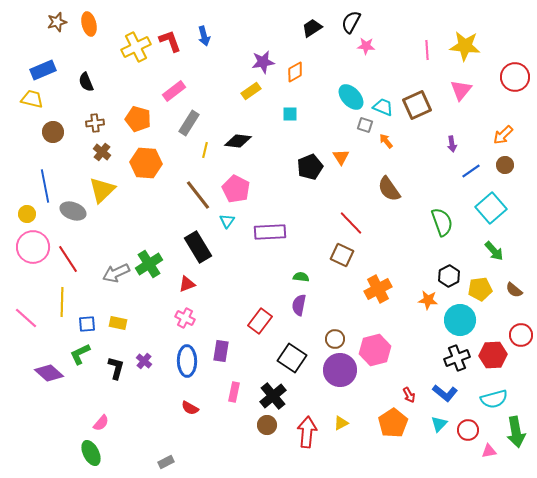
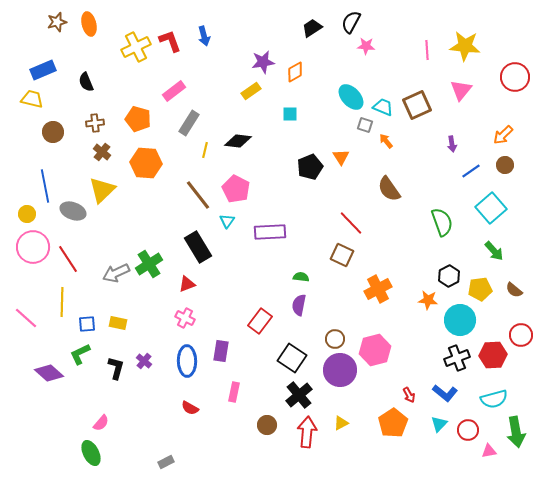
black cross at (273, 396): moved 26 px right, 1 px up
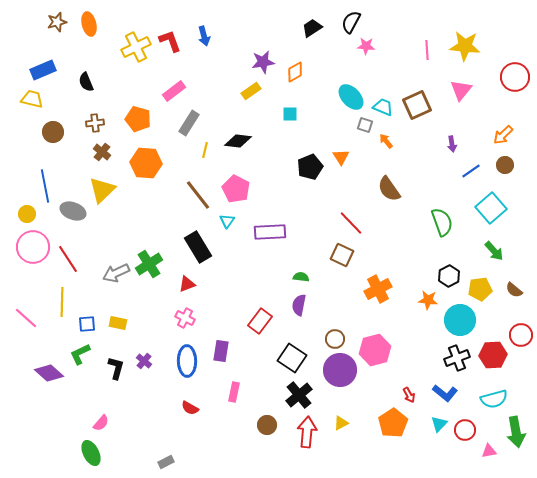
red circle at (468, 430): moved 3 px left
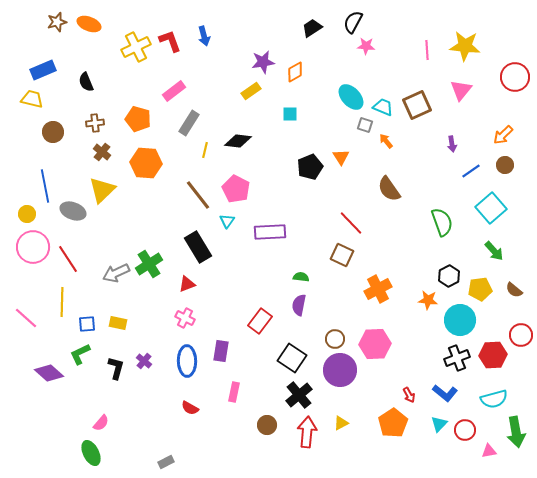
black semicircle at (351, 22): moved 2 px right
orange ellipse at (89, 24): rotated 55 degrees counterclockwise
pink hexagon at (375, 350): moved 6 px up; rotated 12 degrees clockwise
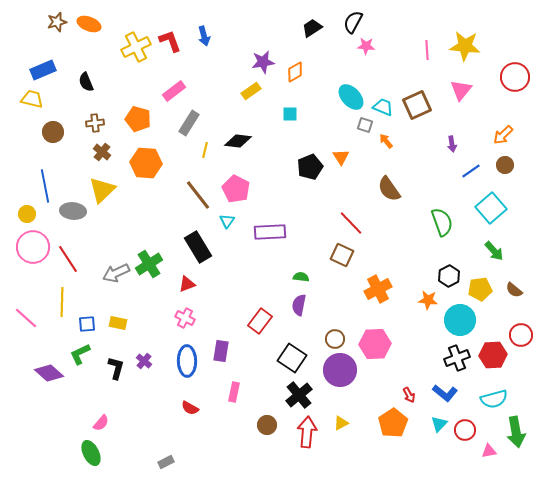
gray ellipse at (73, 211): rotated 15 degrees counterclockwise
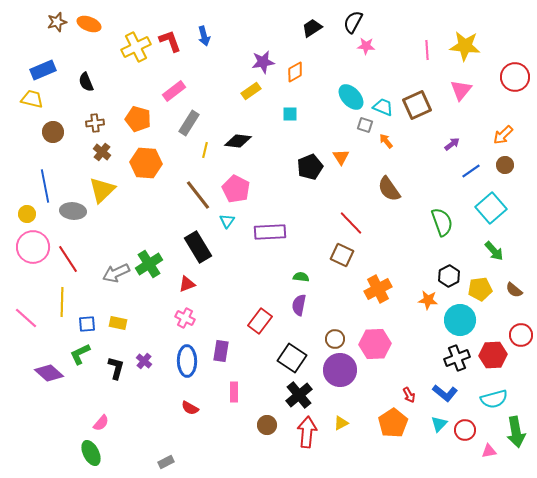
purple arrow at (452, 144): rotated 119 degrees counterclockwise
pink rectangle at (234, 392): rotated 12 degrees counterclockwise
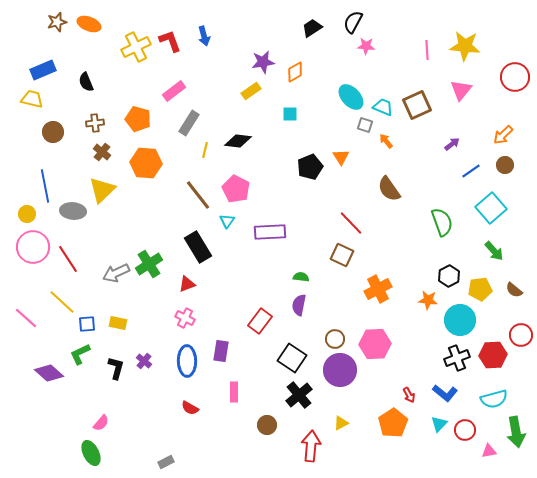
yellow line at (62, 302): rotated 48 degrees counterclockwise
red arrow at (307, 432): moved 4 px right, 14 px down
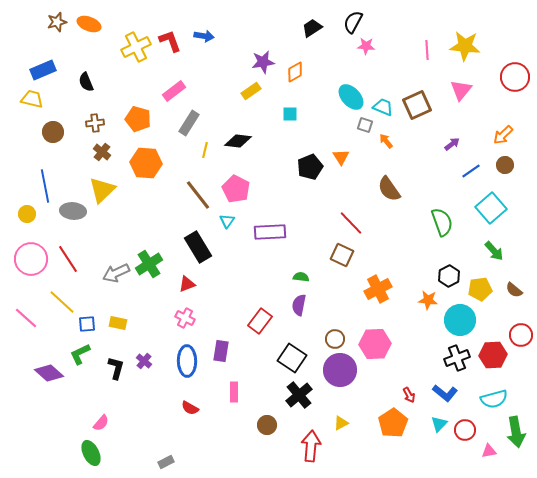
blue arrow at (204, 36): rotated 66 degrees counterclockwise
pink circle at (33, 247): moved 2 px left, 12 px down
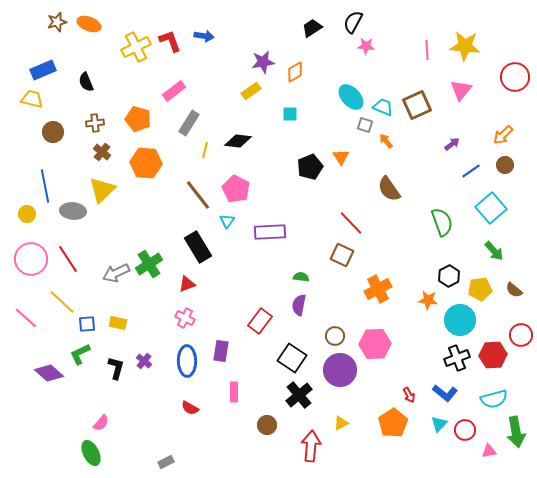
brown circle at (335, 339): moved 3 px up
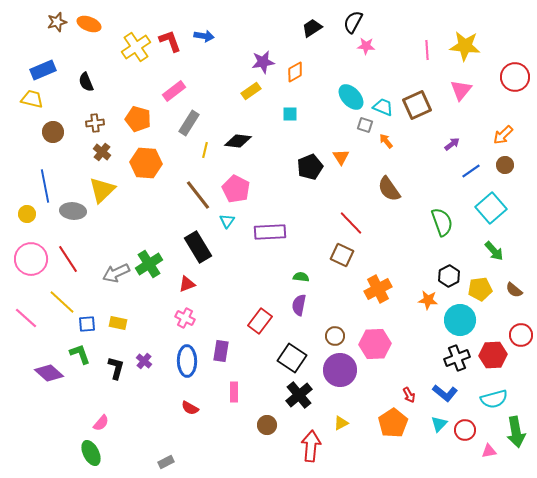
yellow cross at (136, 47): rotated 8 degrees counterclockwise
green L-shape at (80, 354): rotated 95 degrees clockwise
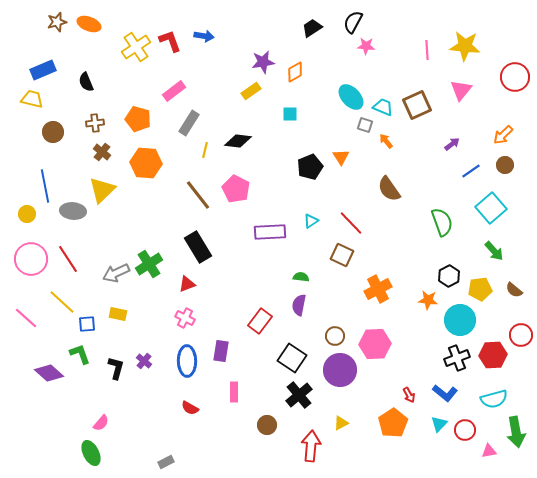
cyan triangle at (227, 221): moved 84 px right; rotated 21 degrees clockwise
yellow rectangle at (118, 323): moved 9 px up
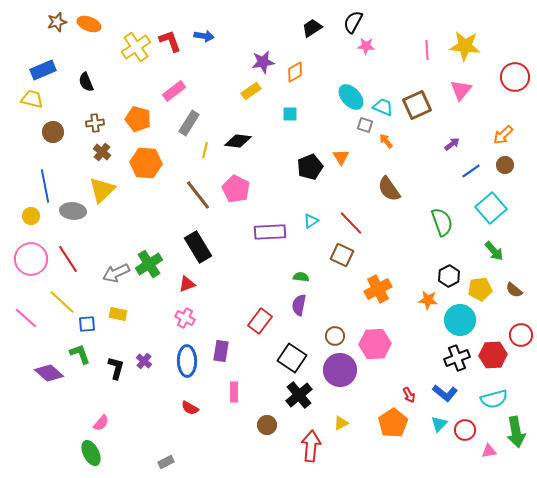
yellow circle at (27, 214): moved 4 px right, 2 px down
